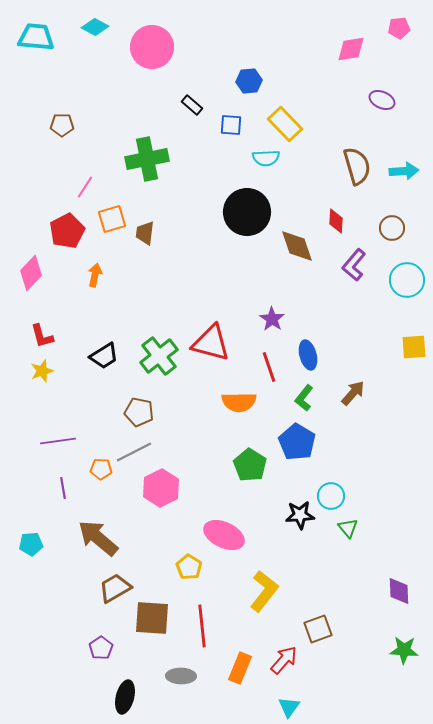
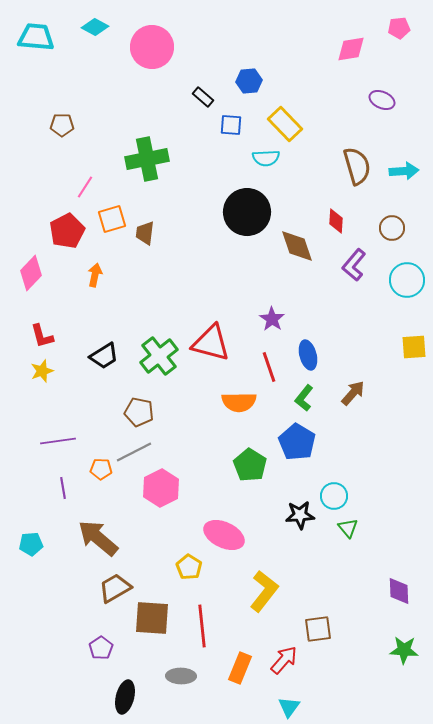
black rectangle at (192, 105): moved 11 px right, 8 px up
cyan circle at (331, 496): moved 3 px right
brown square at (318, 629): rotated 12 degrees clockwise
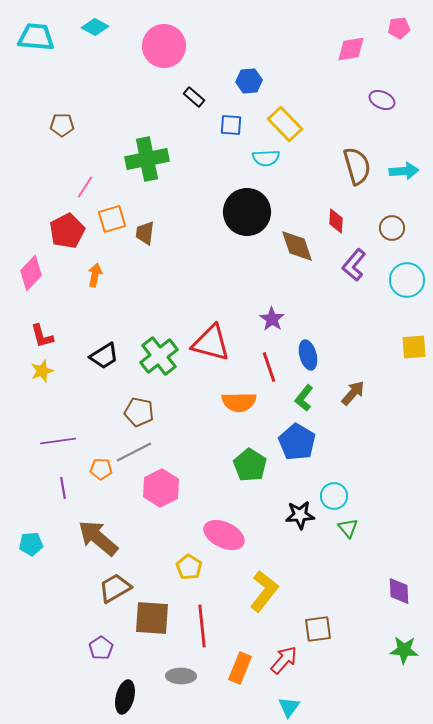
pink circle at (152, 47): moved 12 px right, 1 px up
black rectangle at (203, 97): moved 9 px left
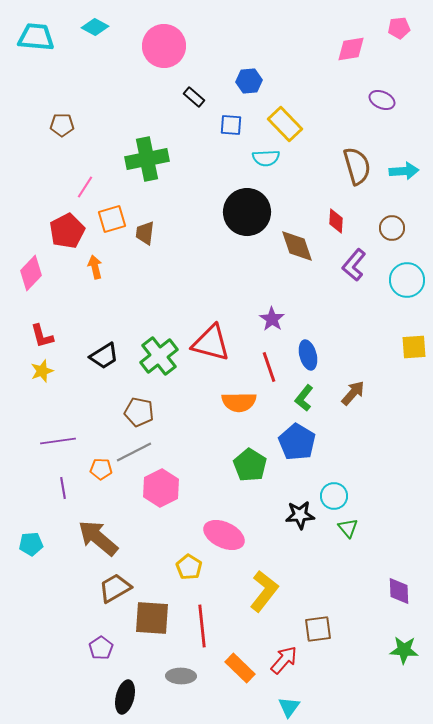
orange arrow at (95, 275): moved 8 px up; rotated 25 degrees counterclockwise
orange rectangle at (240, 668): rotated 68 degrees counterclockwise
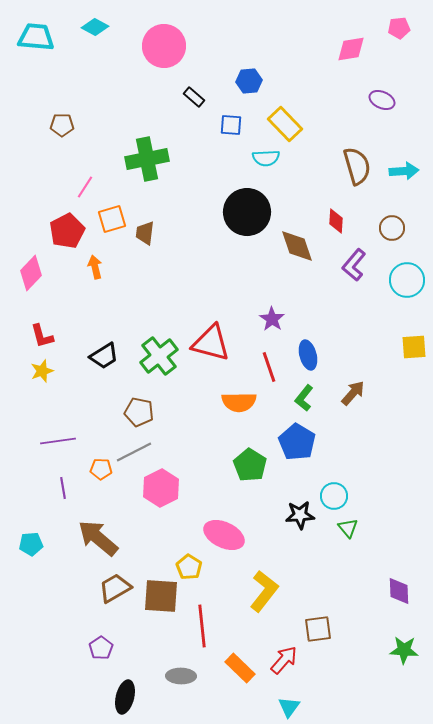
brown square at (152, 618): moved 9 px right, 22 px up
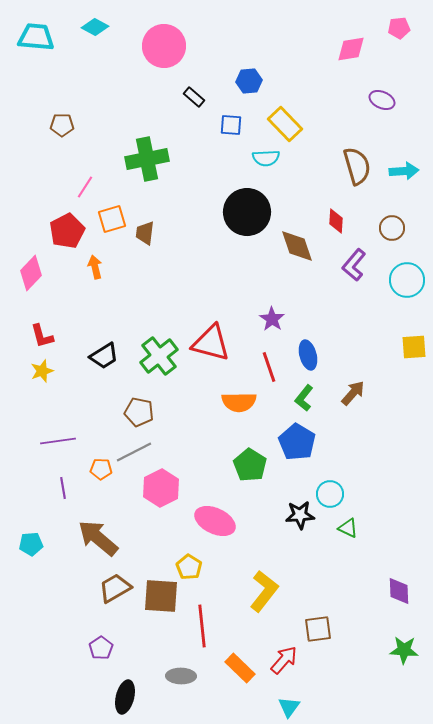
cyan circle at (334, 496): moved 4 px left, 2 px up
green triangle at (348, 528): rotated 25 degrees counterclockwise
pink ellipse at (224, 535): moved 9 px left, 14 px up
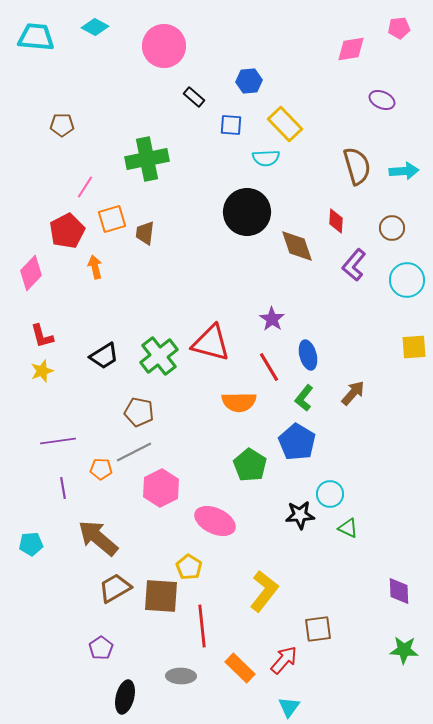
red line at (269, 367): rotated 12 degrees counterclockwise
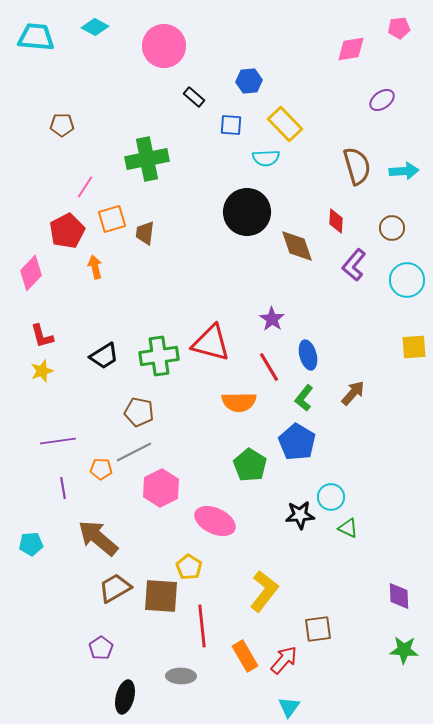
purple ellipse at (382, 100): rotated 60 degrees counterclockwise
green cross at (159, 356): rotated 30 degrees clockwise
cyan circle at (330, 494): moved 1 px right, 3 px down
purple diamond at (399, 591): moved 5 px down
orange rectangle at (240, 668): moved 5 px right, 12 px up; rotated 16 degrees clockwise
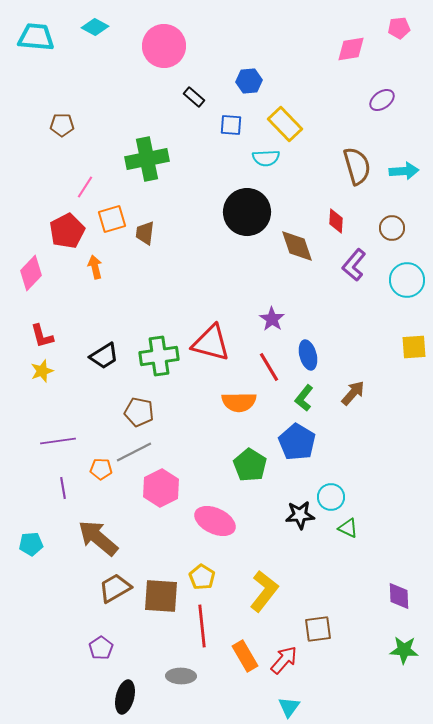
yellow pentagon at (189, 567): moved 13 px right, 10 px down
